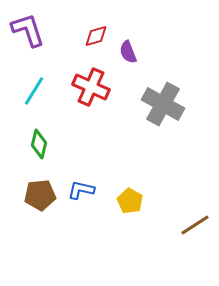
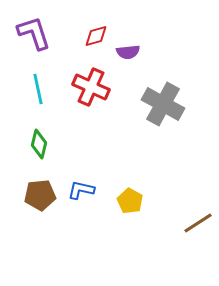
purple L-shape: moved 6 px right, 3 px down
purple semicircle: rotated 75 degrees counterclockwise
cyan line: moved 4 px right, 2 px up; rotated 44 degrees counterclockwise
brown line: moved 3 px right, 2 px up
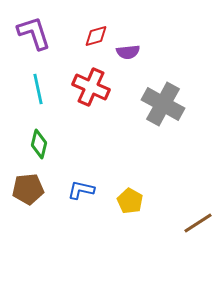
brown pentagon: moved 12 px left, 6 px up
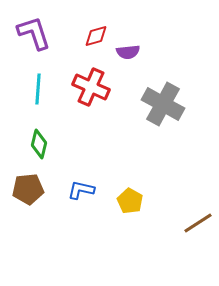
cyan line: rotated 16 degrees clockwise
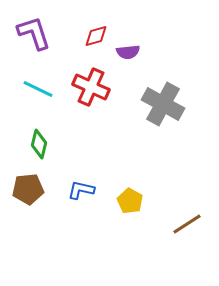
cyan line: rotated 68 degrees counterclockwise
brown line: moved 11 px left, 1 px down
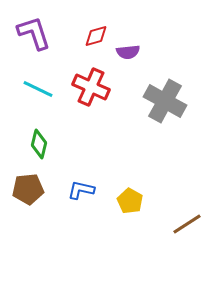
gray cross: moved 2 px right, 3 px up
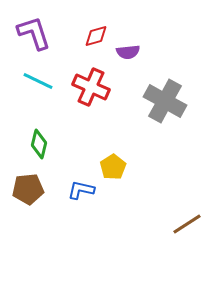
cyan line: moved 8 px up
yellow pentagon: moved 17 px left, 34 px up; rotated 10 degrees clockwise
